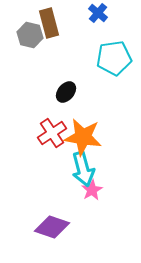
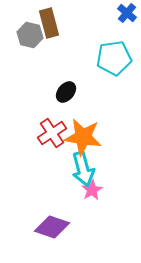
blue cross: moved 29 px right
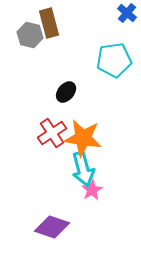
cyan pentagon: moved 2 px down
orange star: moved 1 px down
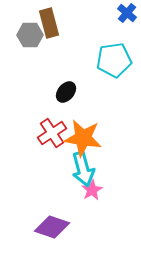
gray hexagon: rotated 15 degrees counterclockwise
